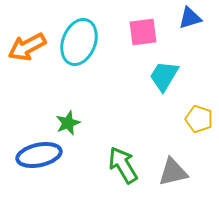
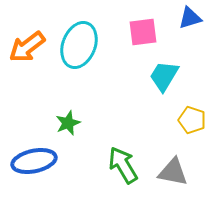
cyan ellipse: moved 3 px down
orange arrow: rotated 9 degrees counterclockwise
yellow pentagon: moved 7 px left, 1 px down
blue ellipse: moved 5 px left, 6 px down
gray triangle: rotated 24 degrees clockwise
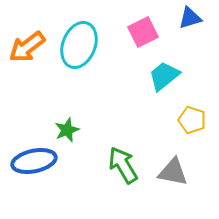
pink square: rotated 20 degrees counterclockwise
cyan trapezoid: rotated 20 degrees clockwise
green star: moved 1 px left, 7 px down
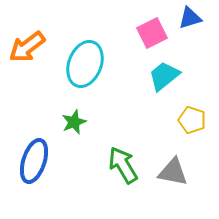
pink square: moved 9 px right, 1 px down
cyan ellipse: moved 6 px right, 19 px down
green star: moved 7 px right, 8 px up
blue ellipse: rotated 60 degrees counterclockwise
